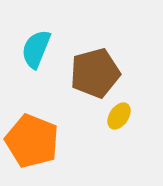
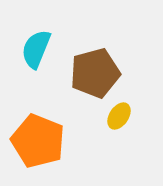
orange pentagon: moved 6 px right
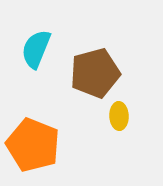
yellow ellipse: rotated 36 degrees counterclockwise
orange pentagon: moved 5 px left, 4 px down
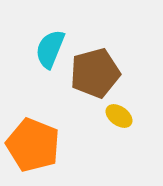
cyan semicircle: moved 14 px right
yellow ellipse: rotated 52 degrees counterclockwise
